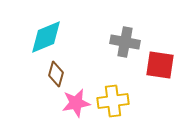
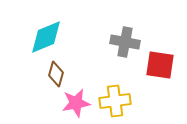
yellow cross: moved 2 px right
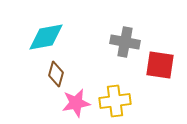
cyan diamond: rotated 12 degrees clockwise
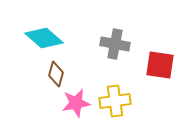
cyan diamond: moved 2 px left, 1 px down; rotated 51 degrees clockwise
gray cross: moved 10 px left, 2 px down
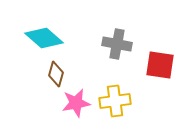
gray cross: moved 2 px right
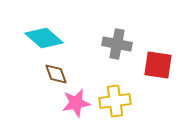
red square: moved 2 px left
brown diamond: rotated 35 degrees counterclockwise
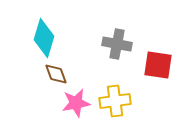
cyan diamond: rotated 66 degrees clockwise
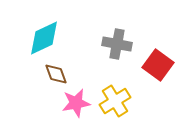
cyan diamond: rotated 48 degrees clockwise
red square: rotated 28 degrees clockwise
yellow cross: rotated 24 degrees counterclockwise
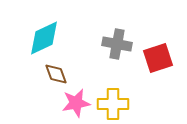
red square: moved 7 px up; rotated 36 degrees clockwise
yellow cross: moved 2 px left, 3 px down; rotated 32 degrees clockwise
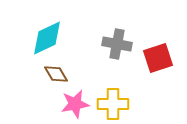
cyan diamond: moved 3 px right
brown diamond: rotated 10 degrees counterclockwise
pink star: moved 1 px left, 1 px down
